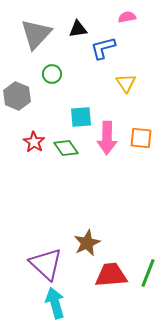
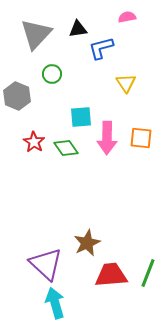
blue L-shape: moved 2 px left
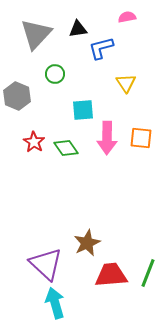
green circle: moved 3 px right
cyan square: moved 2 px right, 7 px up
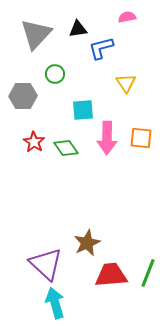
gray hexagon: moved 6 px right; rotated 24 degrees counterclockwise
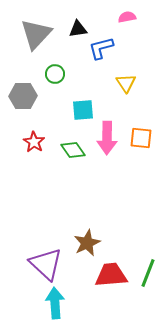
green diamond: moved 7 px right, 2 px down
cyan arrow: rotated 12 degrees clockwise
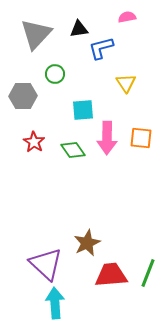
black triangle: moved 1 px right
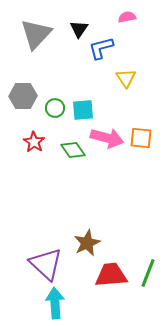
black triangle: rotated 48 degrees counterclockwise
green circle: moved 34 px down
yellow triangle: moved 5 px up
pink arrow: rotated 76 degrees counterclockwise
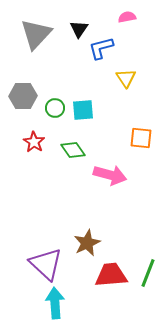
pink arrow: moved 3 px right, 37 px down
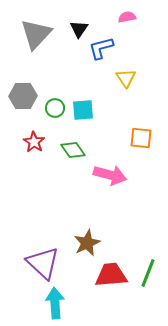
purple triangle: moved 3 px left, 1 px up
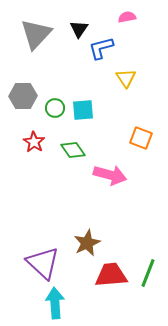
orange square: rotated 15 degrees clockwise
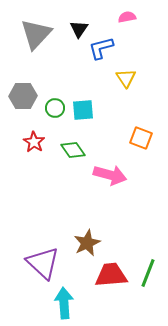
cyan arrow: moved 9 px right
